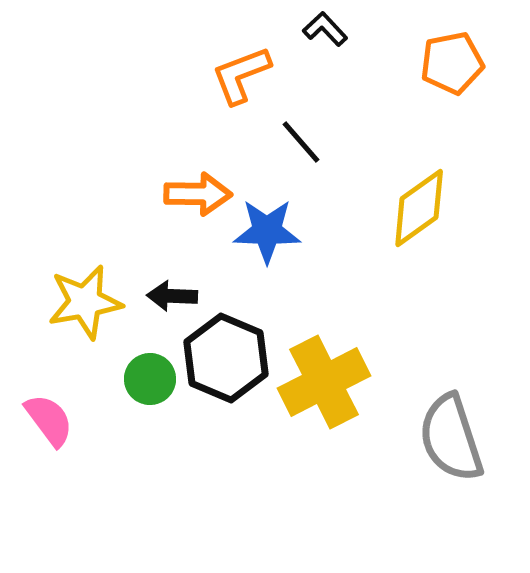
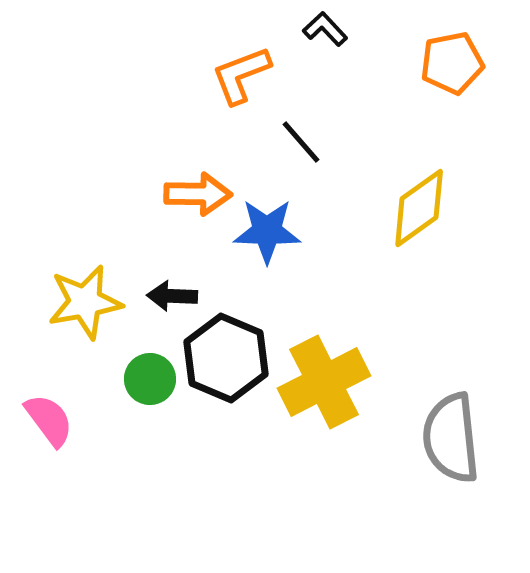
gray semicircle: rotated 12 degrees clockwise
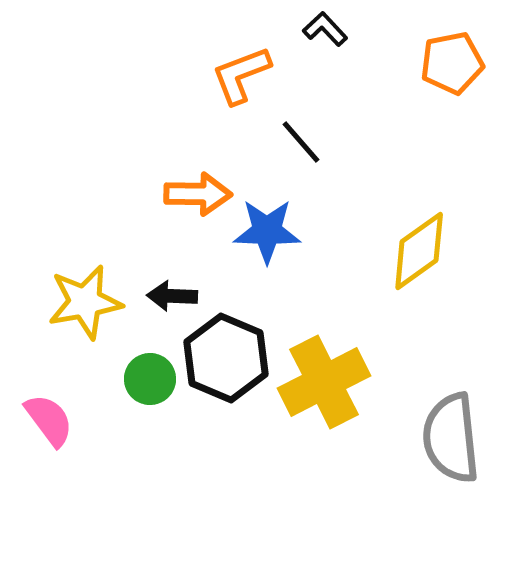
yellow diamond: moved 43 px down
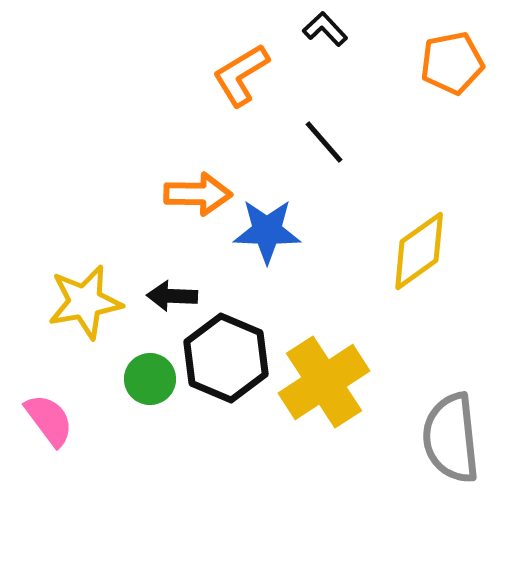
orange L-shape: rotated 10 degrees counterclockwise
black line: moved 23 px right
yellow cross: rotated 6 degrees counterclockwise
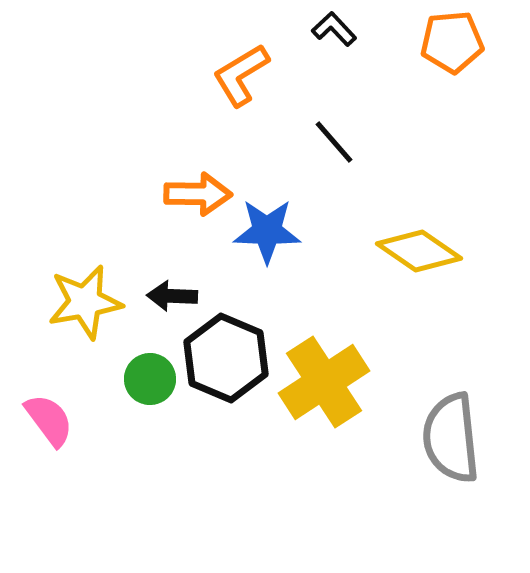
black L-shape: moved 9 px right
orange pentagon: moved 21 px up; rotated 6 degrees clockwise
black line: moved 10 px right
yellow diamond: rotated 70 degrees clockwise
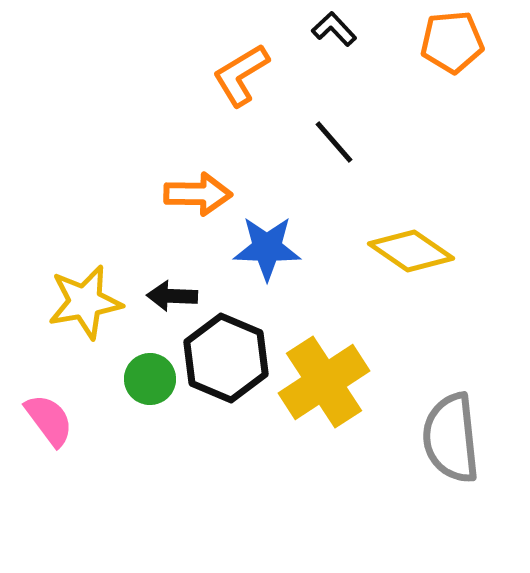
blue star: moved 17 px down
yellow diamond: moved 8 px left
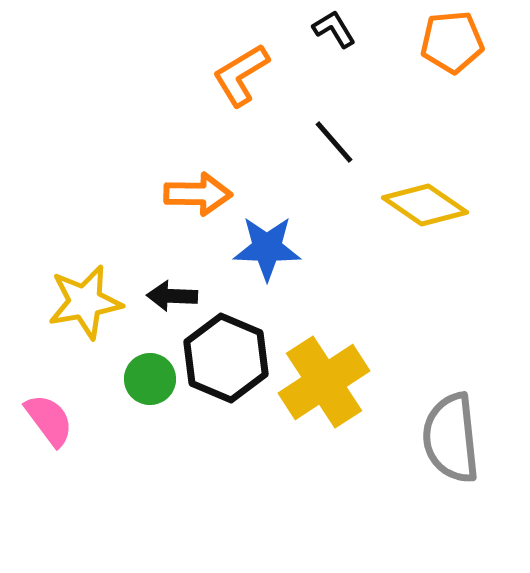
black L-shape: rotated 12 degrees clockwise
yellow diamond: moved 14 px right, 46 px up
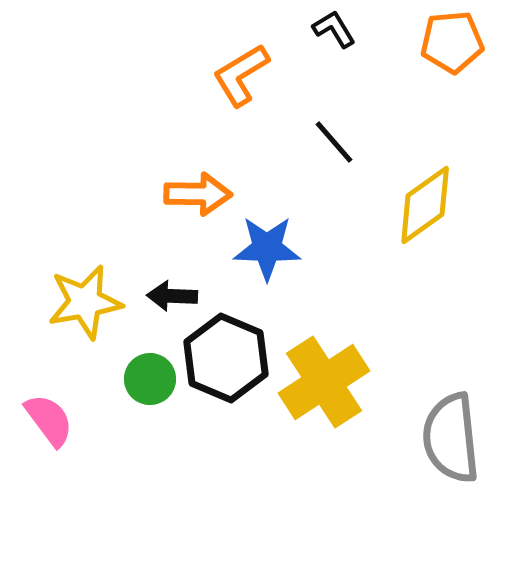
yellow diamond: rotated 70 degrees counterclockwise
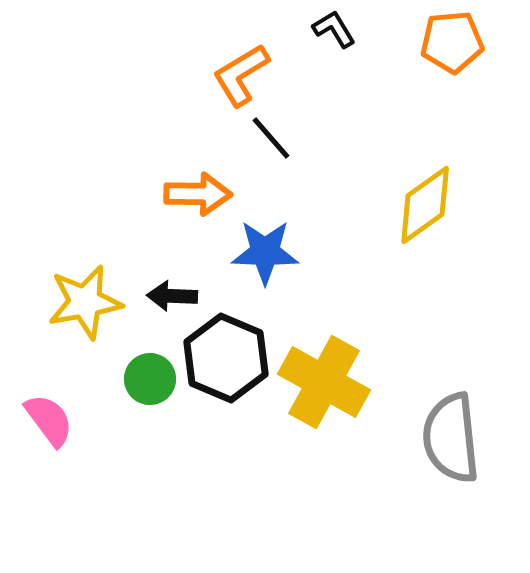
black line: moved 63 px left, 4 px up
blue star: moved 2 px left, 4 px down
yellow cross: rotated 28 degrees counterclockwise
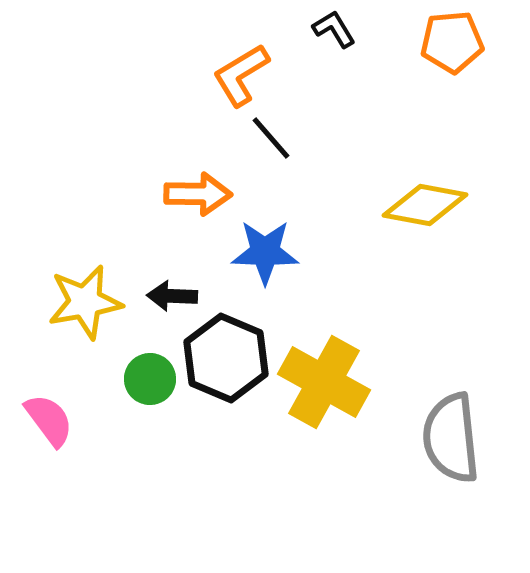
yellow diamond: rotated 46 degrees clockwise
